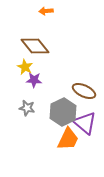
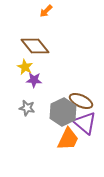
orange arrow: rotated 40 degrees counterclockwise
brown ellipse: moved 3 px left, 10 px down
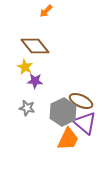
purple star: moved 1 px right, 1 px down
